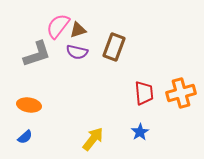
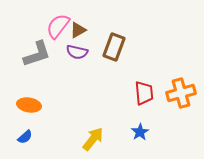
brown triangle: rotated 12 degrees counterclockwise
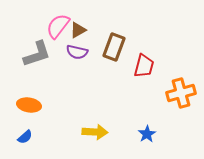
red trapezoid: moved 27 px up; rotated 20 degrees clockwise
blue star: moved 7 px right, 2 px down
yellow arrow: moved 2 px right, 7 px up; rotated 55 degrees clockwise
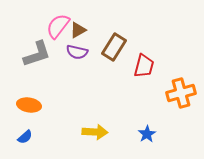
brown rectangle: rotated 12 degrees clockwise
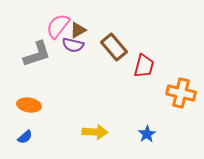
brown rectangle: rotated 72 degrees counterclockwise
purple semicircle: moved 4 px left, 7 px up
orange cross: rotated 28 degrees clockwise
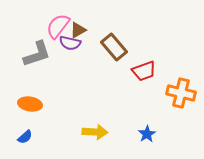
purple semicircle: moved 3 px left, 2 px up
red trapezoid: moved 5 px down; rotated 55 degrees clockwise
orange ellipse: moved 1 px right, 1 px up
